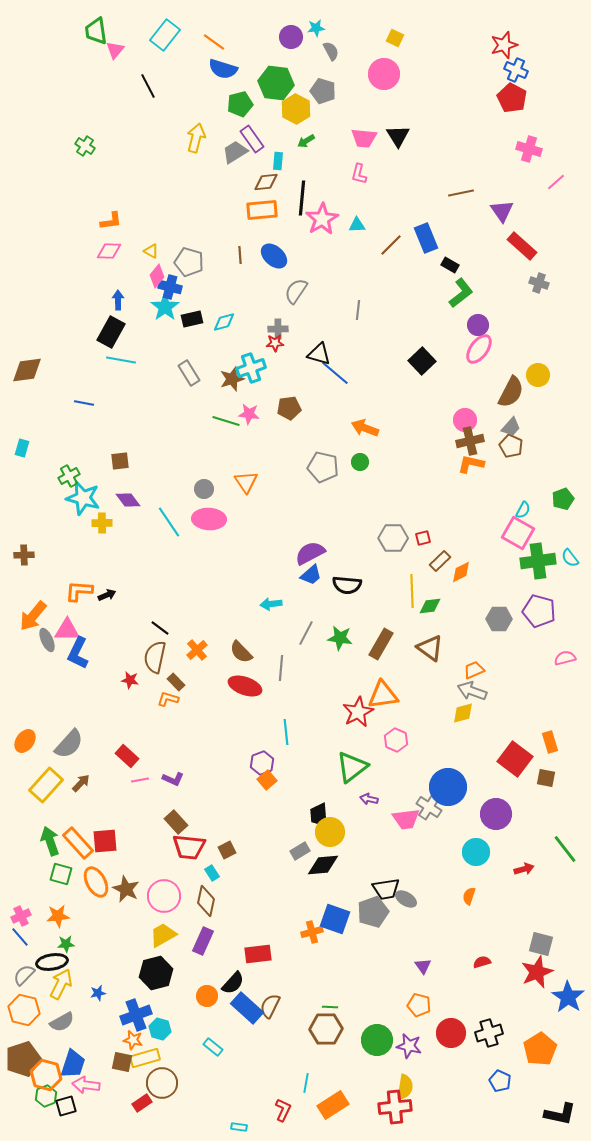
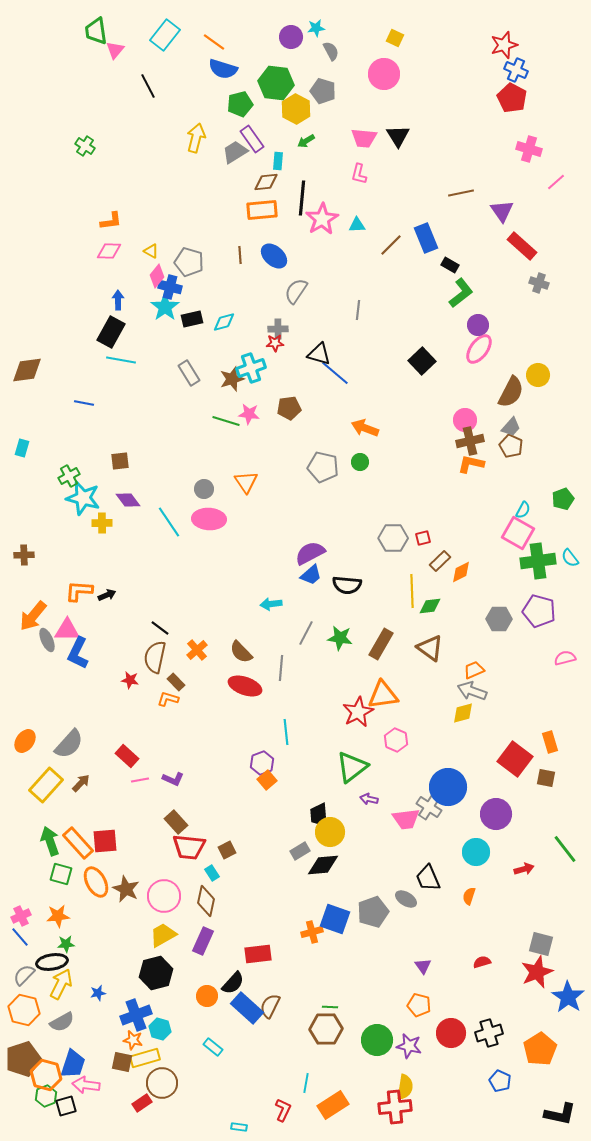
black trapezoid at (386, 889): moved 42 px right, 11 px up; rotated 76 degrees clockwise
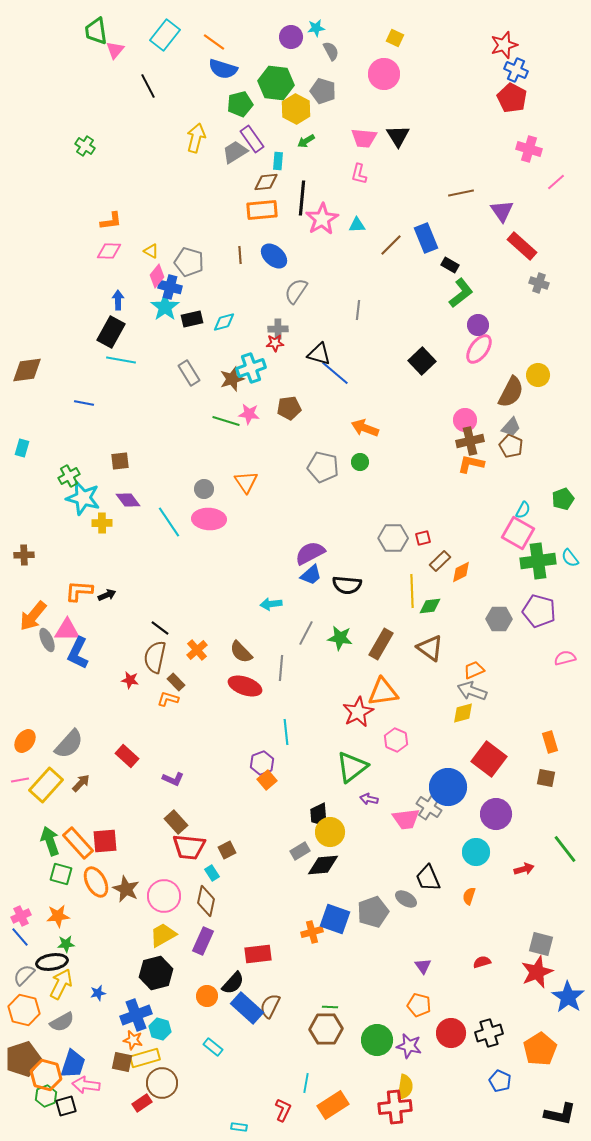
orange triangle at (383, 695): moved 3 px up
red square at (515, 759): moved 26 px left
pink line at (140, 780): moved 120 px left
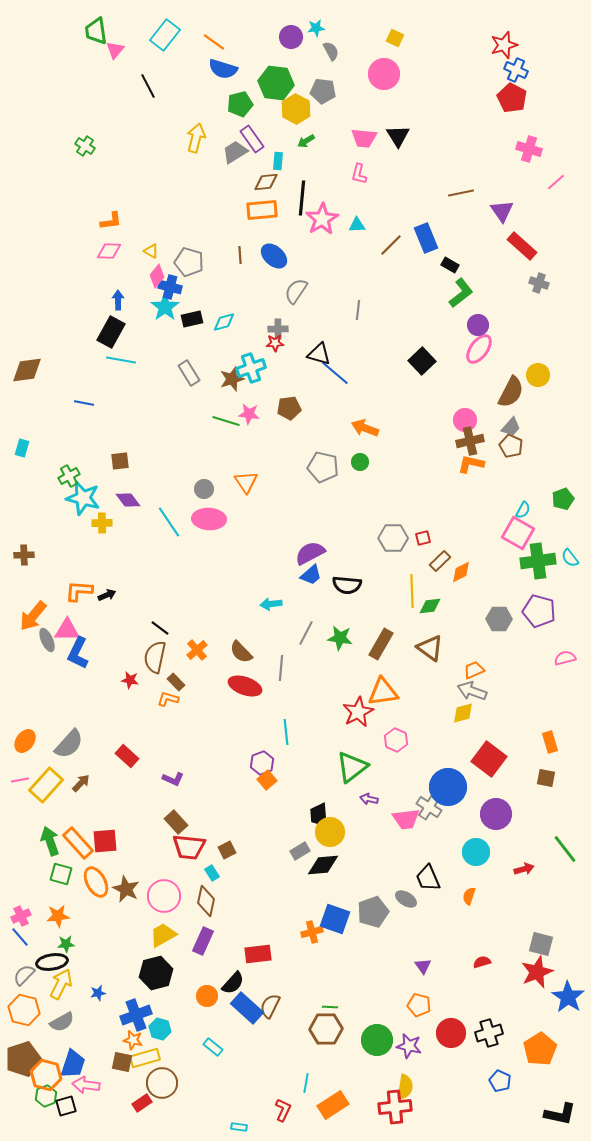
gray pentagon at (323, 91): rotated 10 degrees counterclockwise
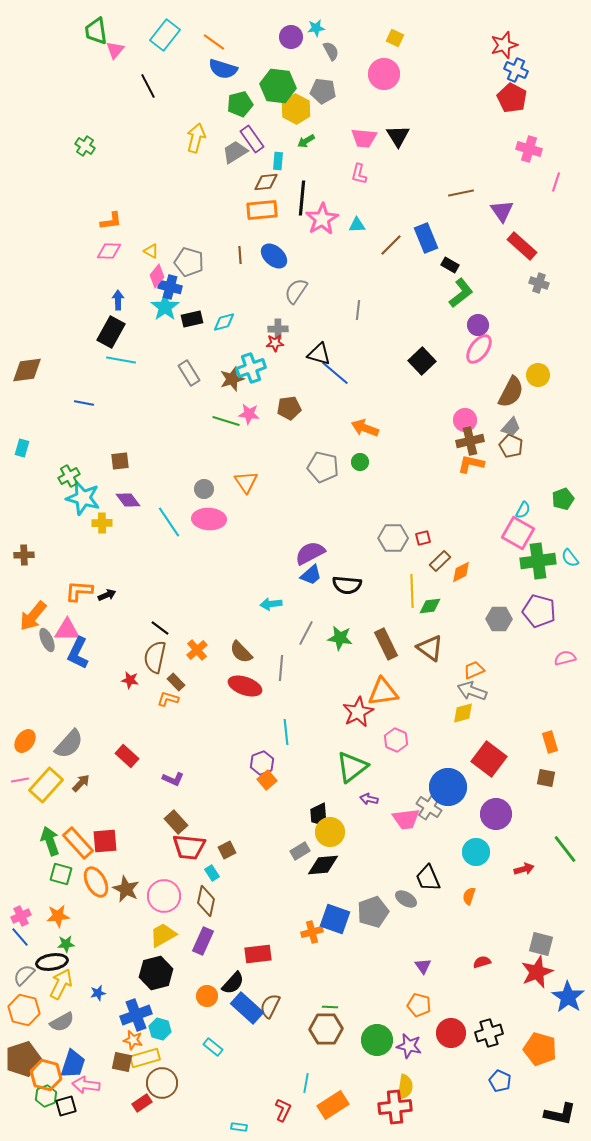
green hexagon at (276, 83): moved 2 px right, 3 px down
pink line at (556, 182): rotated 30 degrees counterclockwise
brown rectangle at (381, 644): moved 5 px right; rotated 56 degrees counterclockwise
orange pentagon at (540, 1049): rotated 24 degrees counterclockwise
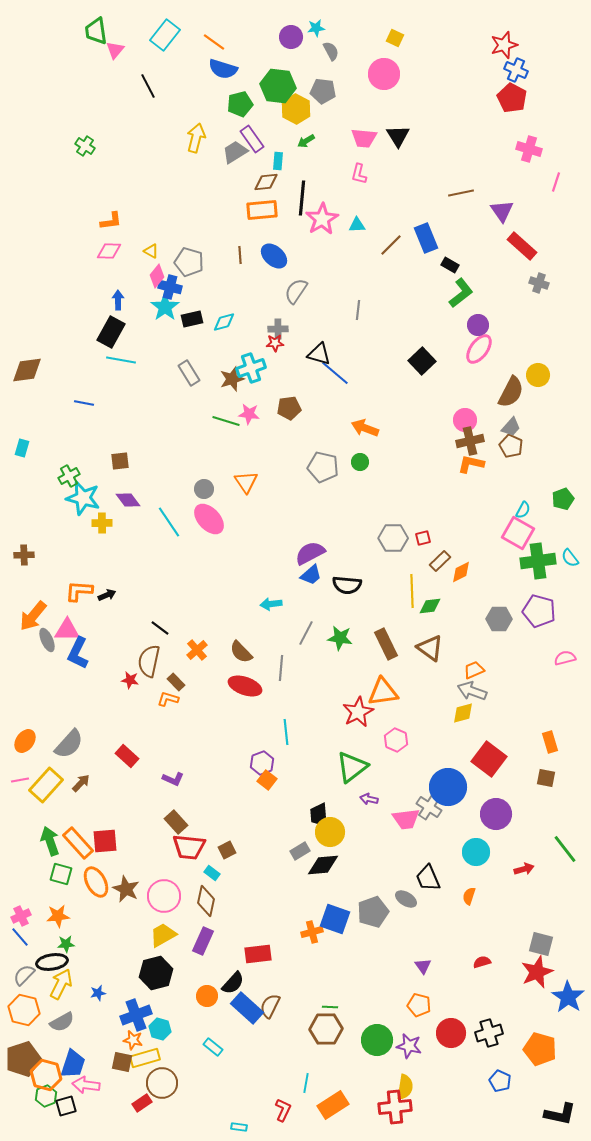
pink ellipse at (209, 519): rotated 44 degrees clockwise
brown semicircle at (155, 657): moved 6 px left, 4 px down
orange square at (267, 780): rotated 12 degrees counterclockwise
cyan rectangle at (212, 873): rotated 21 degrees counterclockwise
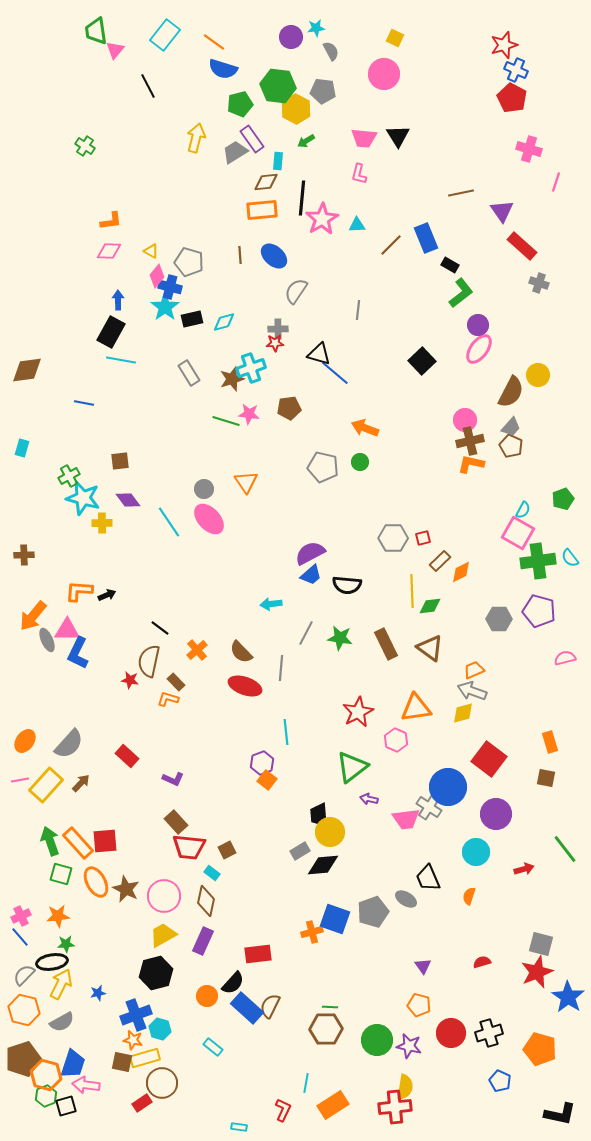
orange triangle at (383, 692): moved 33 px right, 16 px down
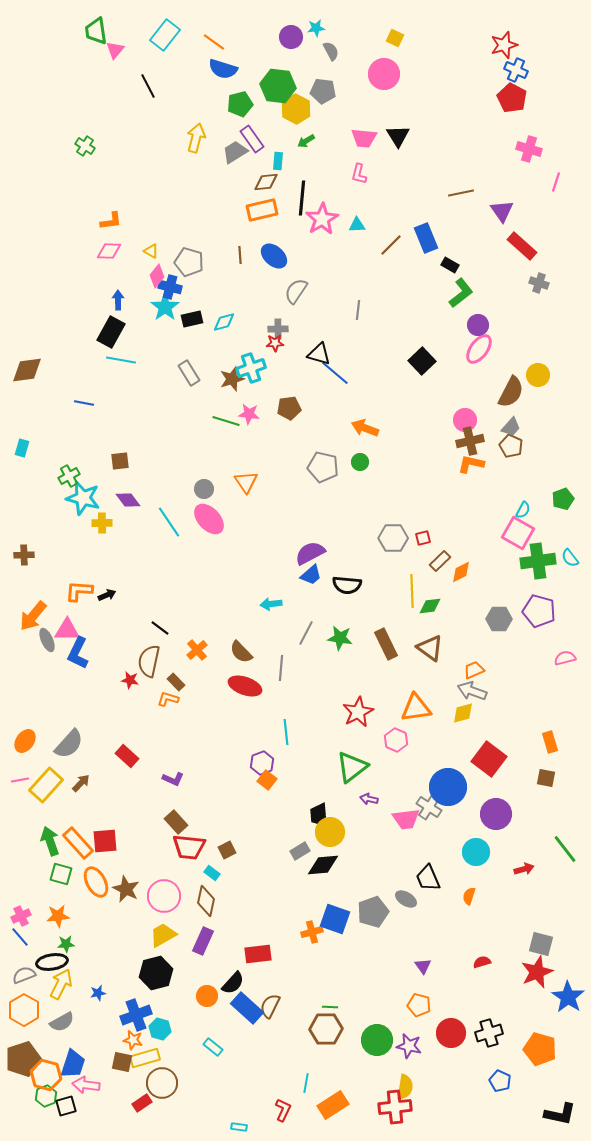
orange rectangle at (262, 210): rotated 8 degrees counterclockwise
gray semicircle at (24, 975): rotated 25 degrees clockwise
orange hexagon at (24, 1010): rotated 16 degrees clockwise
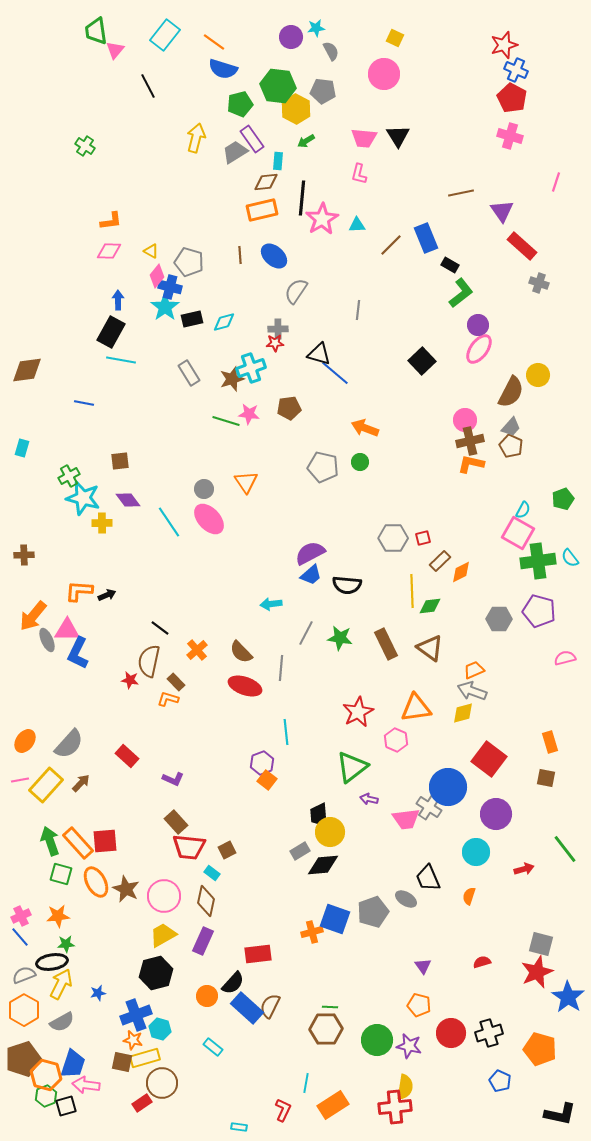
pink cross at (529, 149): moved 19 px left, 13 px up
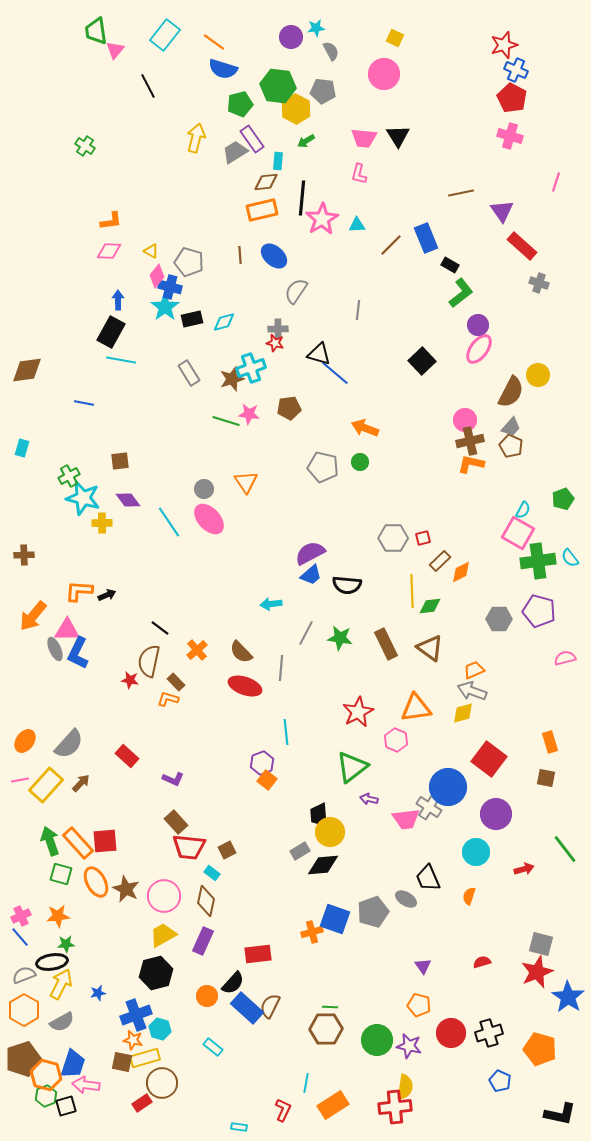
red star at (275, 343): rotated 18 degrees clockwise
gray ellipse at (47, 640): moved 8 px right, 9 px down
